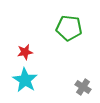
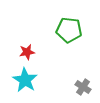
green pentagon: moved 2 px down
red star: moved 2 px right
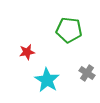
cyan star: moved 22 px right
gray cross: moved 4 px right, 14 px up
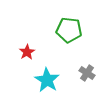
red star: rotated 21 degrees counterclockwise
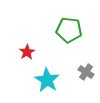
gray cross: moved 1 px left, 1 px up
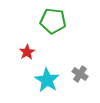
green pentagon: moved 16 px left, 9 px up
gray cross: moved 6 px left, 2 px down
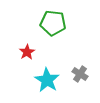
green pentagon: moved 2 px down
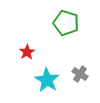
green pentagon: moved 13 px right; rotated 10 degrees clockwise
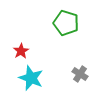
red star: moved 6 px left, 1 px up
cyan star: moved 16 px left, 2 px up; rotated 10 degrees counterclockwise
